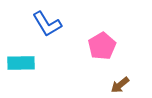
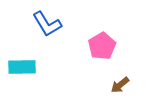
cyan rectangle: moved 1 px right, 4 px down
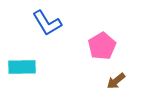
blue L-shape: moved 1 px up
brown arrow: moved 4 px left, 4 px up
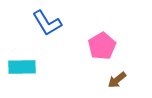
brown arrow: moved 1 px right, 1 px up
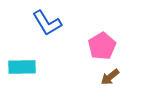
brown arrow: moved 7 px left, 3 px up
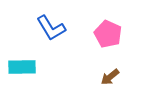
blue L-shape: moved 4 px right, 5 px down
pink pentagon: moved 6 px right, 12 px up; rotated 16 degrees counterclockwise
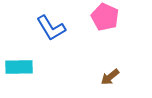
pink pentagon: moved 3 px left, 17 px up
cyan rectangle: moved 3 px left
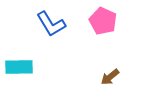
pink pentagon: moved 2 px left, 4 px down
blue L-shape: moved 4 px up
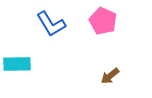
cyan rectangle: moved 2 px left, 3 px up
brown arrow: moved 1 px up
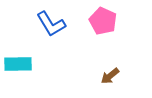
cyan rectangle: moved 1 px right
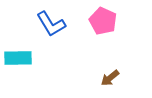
cyan rectangle: moved 6 px up
brown arrow: moved 2 px down
